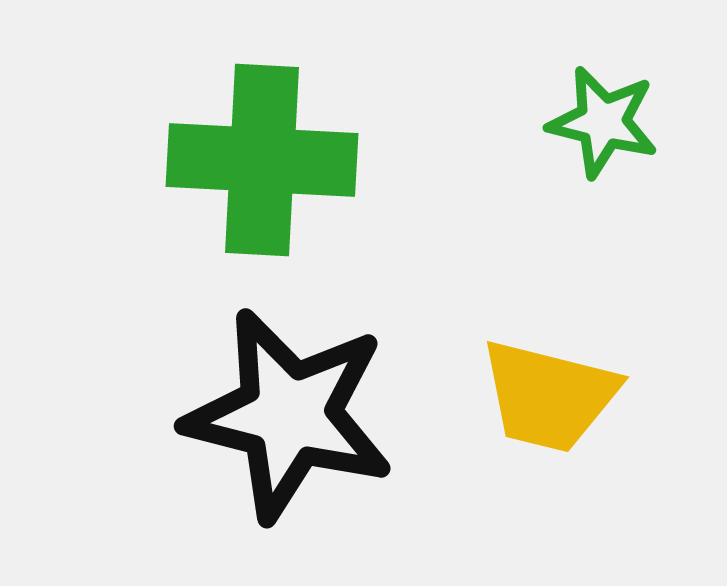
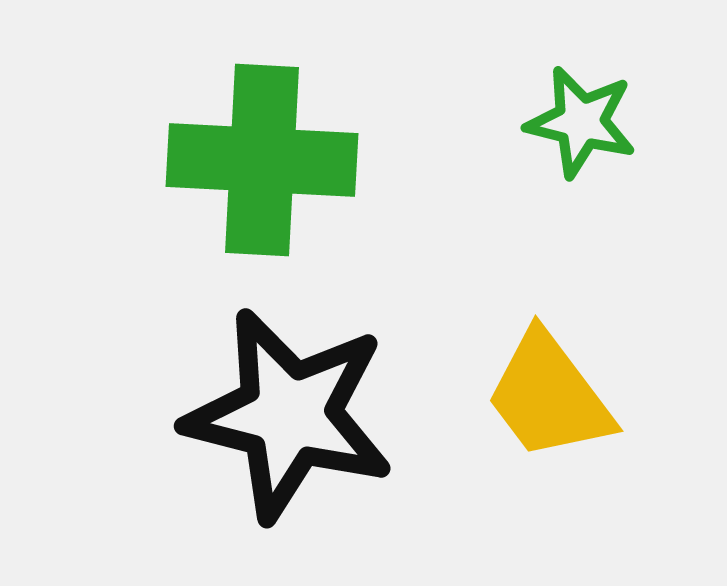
green star: moved 22 px left
yellow trapezoid: rotated 39 degrees clockwise
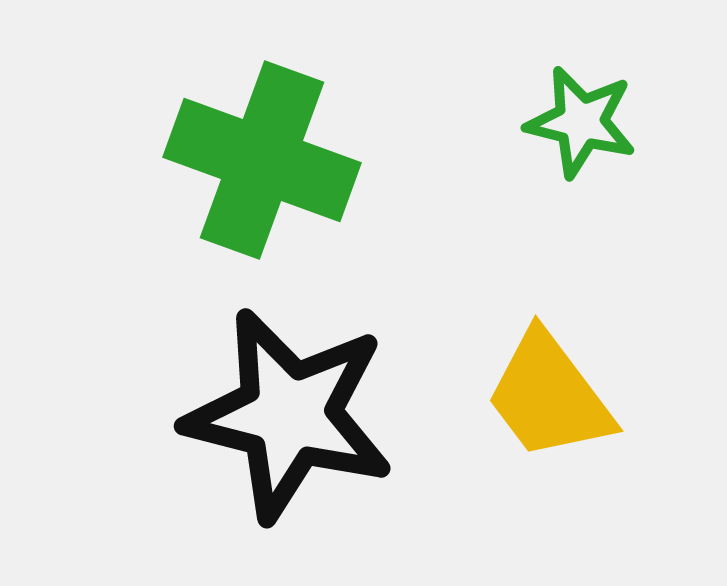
green cross: rotated 17 degrees clockwise
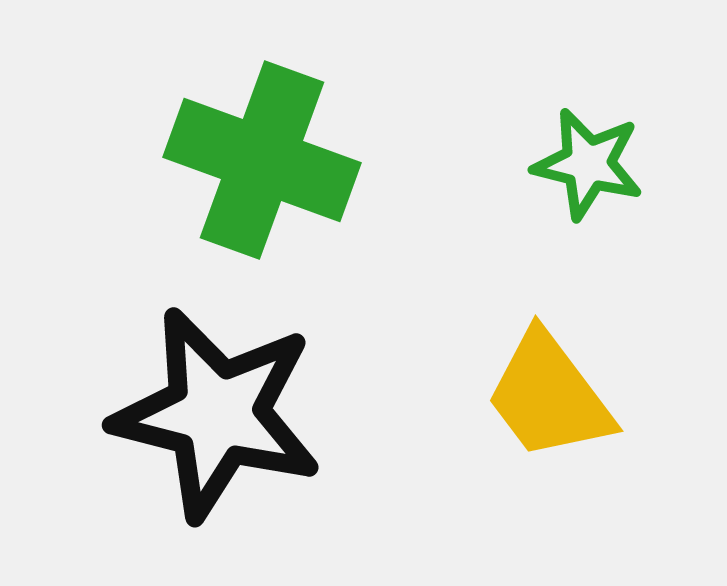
green star: moved 7 px right, 42 px down
black star: moved 72 px left, 1 px up
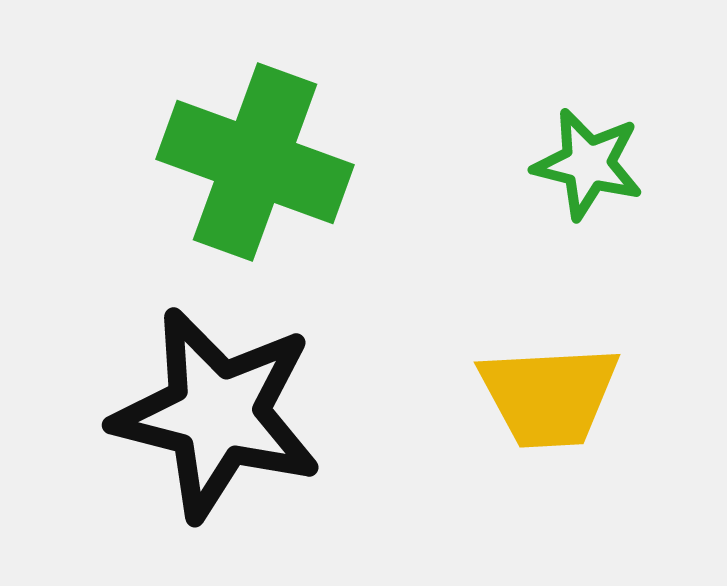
green cross: moved 7 px left, 2 px down
yellow trapezoid: rotated 56 degrees counterclockwise
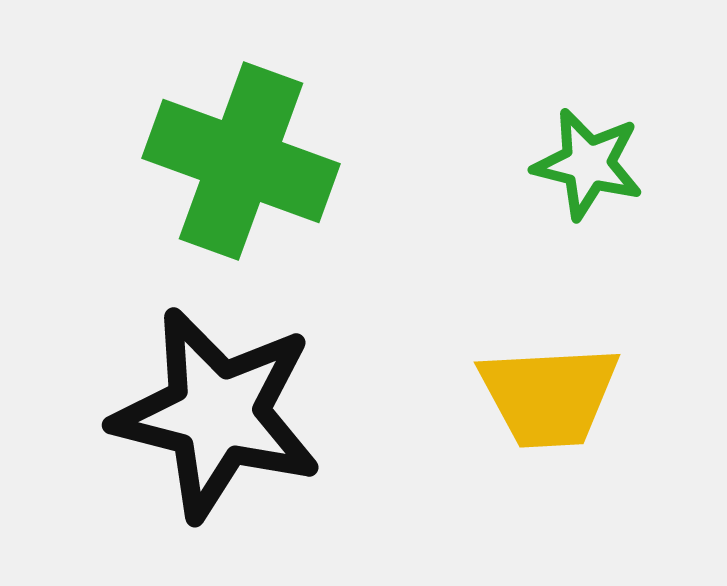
green cross: moved 14 px left, 1 px up
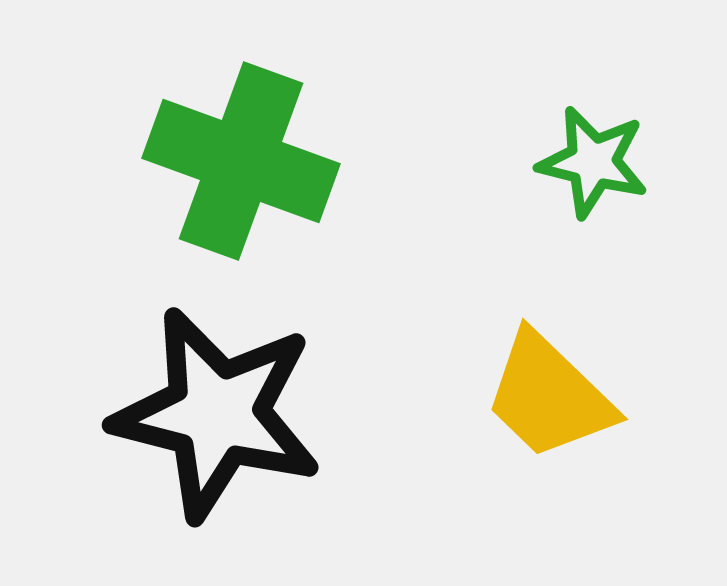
green star: moved 5 px right, 2 px up
yellow trapezoid: rotated 47 degrees clockwise
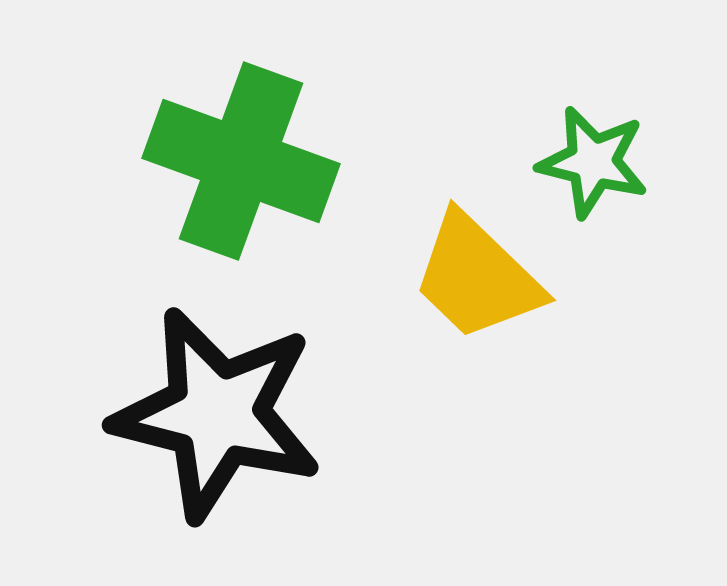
yellow trapezoid: moved 72 px left, 119 px up
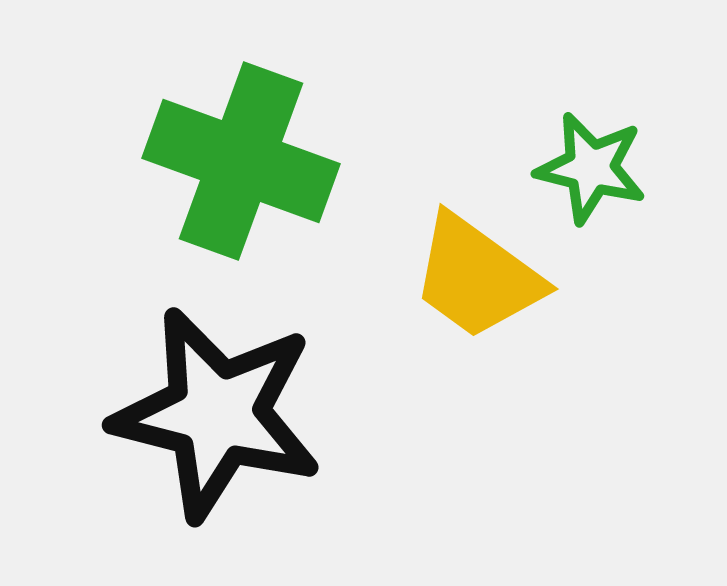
green star: moved 2 px left, 6 px down
yellow trapezoid: rotated 8 degrees counterclockwise
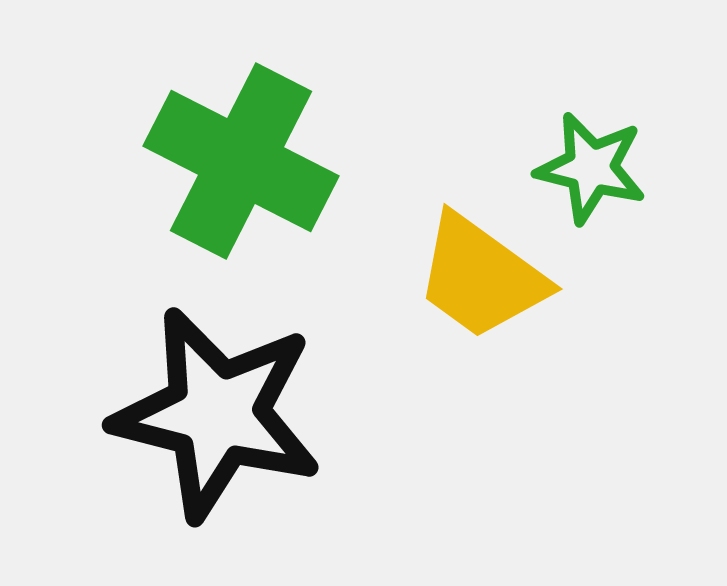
green cross: rotated 7 degrees clockwise
yellow trapezoid: moved 4 px right
